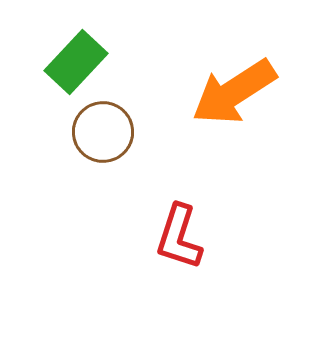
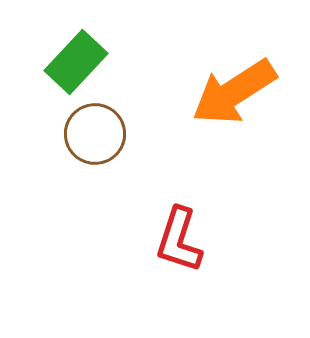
brown circle: moved 8 px left, 2 px down
red L-shape: moved 3 px down
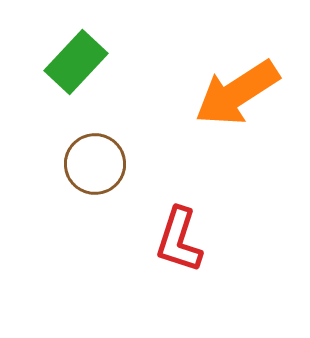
orange arrow: moved 3 px right, 1 px down
brown circle: moved 30 px down
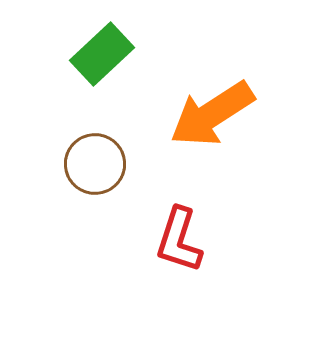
green rectangle: moved 26 px right, 8 px up; rotated 4 degrees clockwise
orange arrow: moved 25 px left, 21 px down
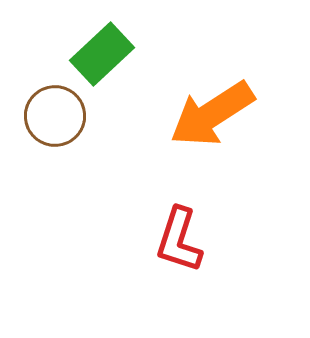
brown circle: moved 40 px left, 48 px up
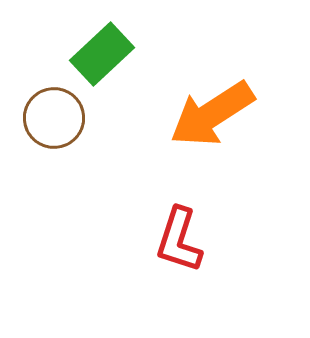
brown circle: moved 1 px left, 2 px down
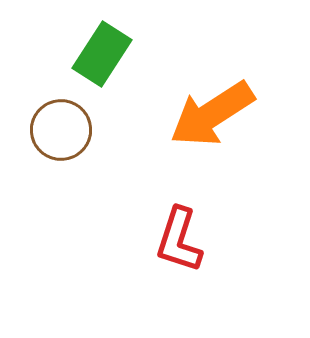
green rectangle: rotated 14 degrees counterclockwise
brown circle: moved 7 px right, 12 px down
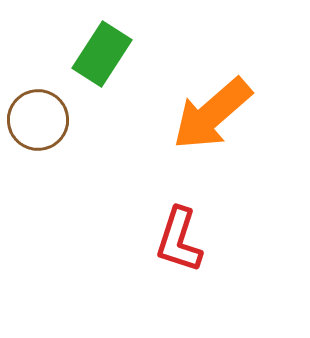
orange arrow: rotated 8 degrees counterclockwise
brown circle: moved 23 px left, 10 px up
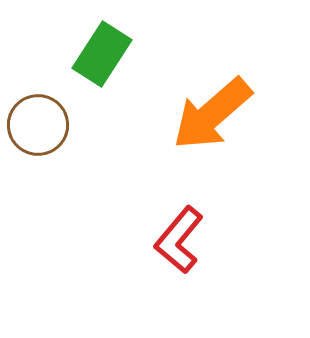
brown circle: moved 5 px down
red L-shape: rotated 22 degrees clockwise
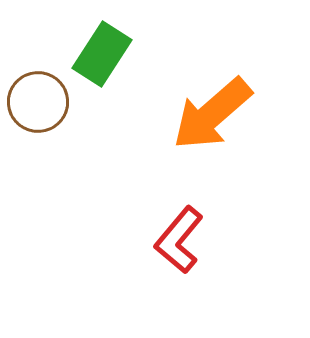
brown circle: moved 23 px up
